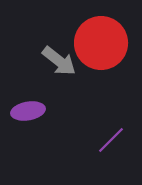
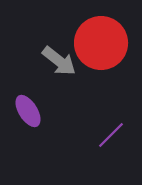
purple ellipse: rotated 68 degrees clockwise
purple line: moved 5 px up
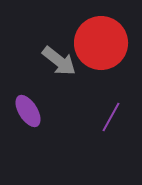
purple line: moved 18 px up; rotated 16 degrees counterclockwise
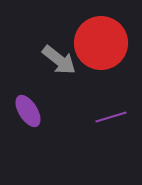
gray arrow: moved 1 px up
purple line: rotated 44 degrees clockwise
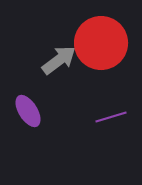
gray arrow: rotated 75 degrees counterclockwise
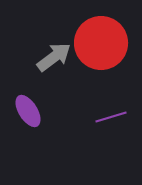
gray arrow: moved 5 px left, 3 px up
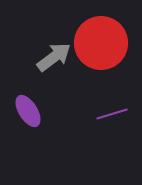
purple line: moved 1 px right, 3 px up
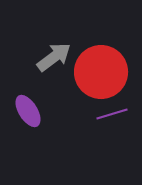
red circle: moved 29 px down
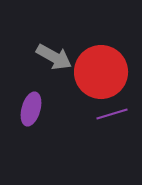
gray arrow: rotated 66 degrees clockwise
purple ellipse: moved 3 px right, 2 px up; rotated 48 degrees clockwise
